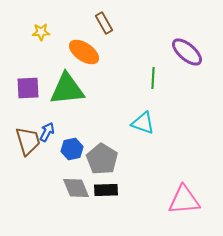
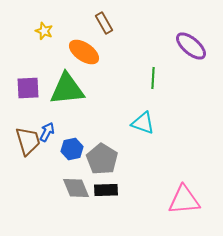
yellow star: moved 3 px right, 1 px up; rotated 24 degrees clockwise
purple ellipse: moved 4 px right, 6 px up
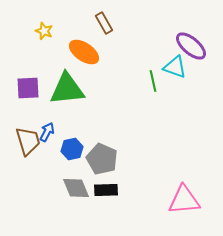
green line: moved 3 px down; rotated 15 degrees counterclockwise
cyan triangle: moved 32 px right, 56 px up
gray pentagon: rotated 8 degrees counterclockwise
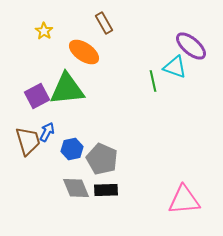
yellow star: rotated 12 degrees clockwise
purple square: moved 9 px right, 8 px down; rotated 25 degrees counterclockwise
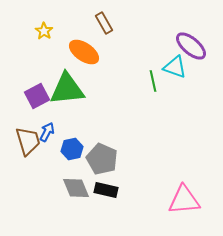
black rectangle: rotated 15 degrees clockwise
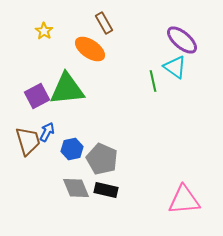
purple ellipse: moved 9 px left, 6 px up
orange ellipse: moved 6 px right, 3 px up
cyan triangle: rotated 15 degrees clockwise
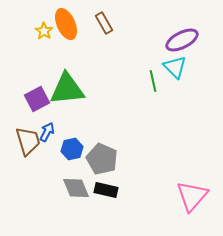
purple ellipse: rotated 68 degrees counterclockwise
orange ellipse: moved 24 px left, 25 px up; rotated 32 degrees clockwise
cyan triangle: rotated 10 degrees clockwise
purple square: moved 3 px down
pink triangle: moved 8 px right, 4 px up; rotated 44 degrees counterclockwise
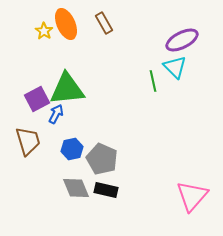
blue arrow: moved 9 px right, 18 px up
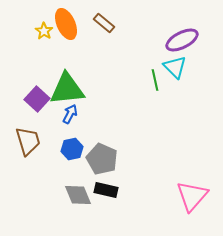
brown rectangle: rotated 20 degrees counterclockwise
green line: moved 2 px right, 1 px up
purple square: rotated 20 degrees counterclockwise
blue arrow: moved 14 px right
gray diamond: moved 2 px right, 7 px down
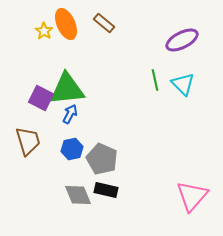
cyan triangle: moved 8 px right, 17 px down
purple square: moved 4 px right, 1 px up; rotated 15 degrees counterclockwise
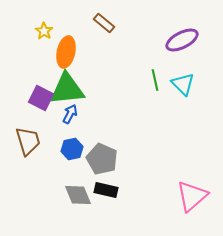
orange ellipse: moved 28 px down; rotated 36 degrees clockwise
pink triangle: rotated 8 degrees clockwise
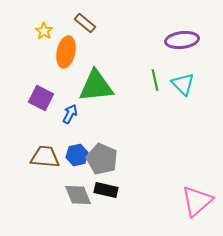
brown rectangle: moved 19 px left
purple ellipse: rotated 20 degrees clockwise
green triangle: moved 29 px right, 3 px up
brown trapezoid: moved 17 px right, 16 px down; rotated 68 degrees counterclockwise
blue hexagon: moved 5 px right, 6 px down
pink triangle: moved 5 px right, 5 px down
